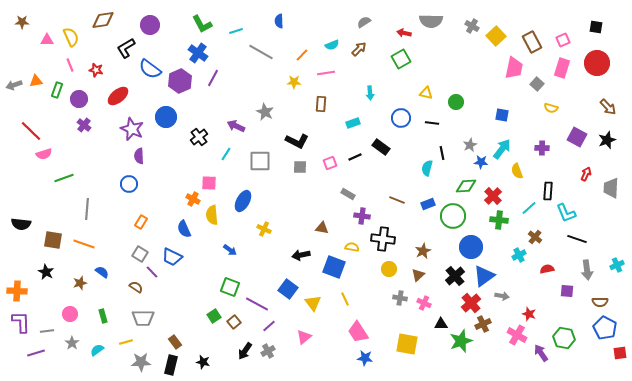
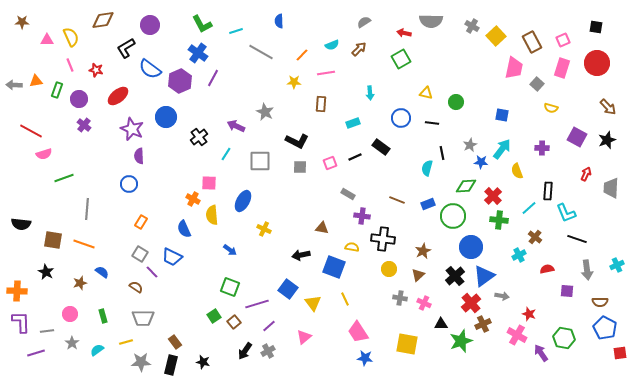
gray arrow at (14, 85): rotated 21 degrees clockwise
red line at (31, 131): rotated 15 degrees counterclockwise
purple line at (257, 304): rotated 45 degrees counterclockwise
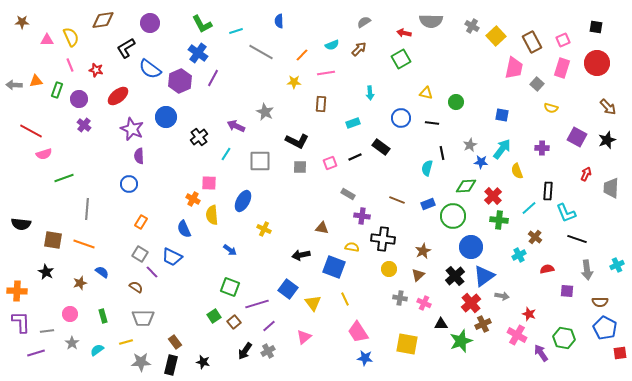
purple circle at (150, 25): moved 2 px up
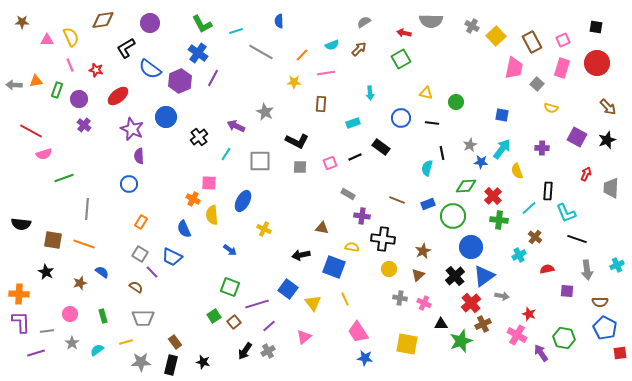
orange cross at (17, 291): moved 2 px right, 3 px down
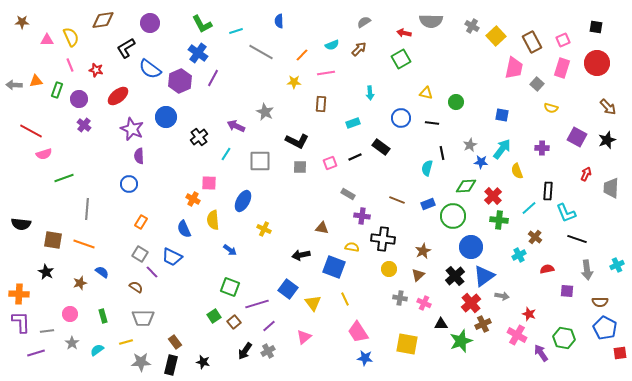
yellow semicircle at (212, 215): moved 1 px right, 5 px down
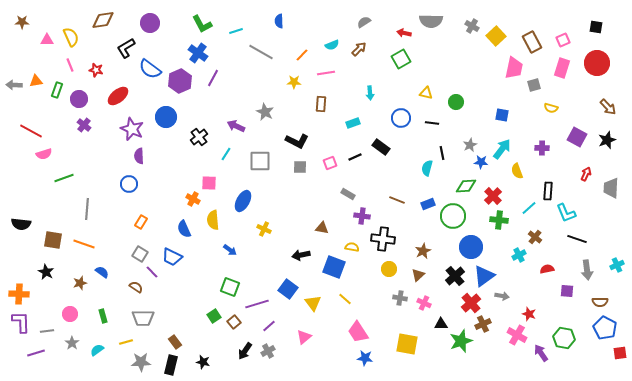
gray square at (537, 84): moved 3 px left, 1 px down; rotated 32 degrees clockwise
yellow line at (345, 299): rotated 24 degrees counterclockwise
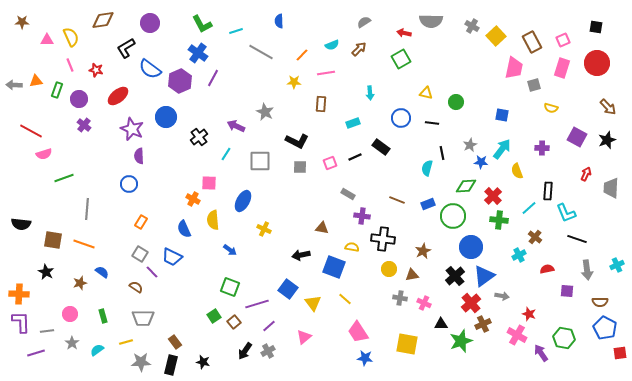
brown triangle at (418, 275): moved 6 px left; rotated 32 degrees clockwise
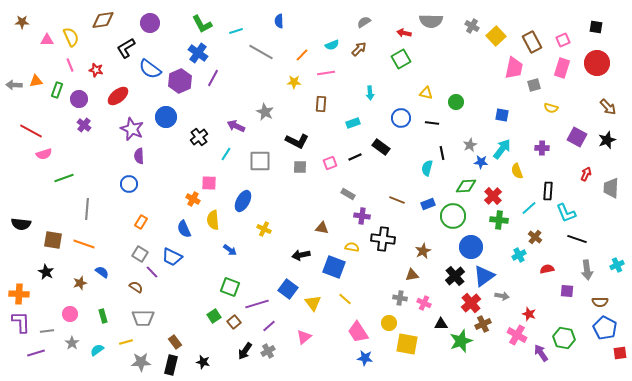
yellow circle at (389, 269): moved 54 px down
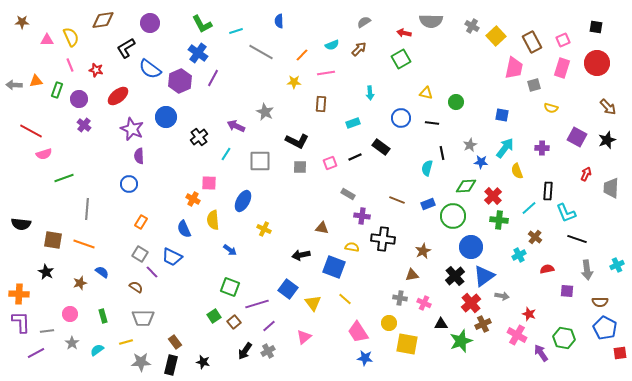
cyan arrow at (502, 149): moved 3 px right, 1 px up
purple line at (36, 353): rotated 12 degrees counterclockwise
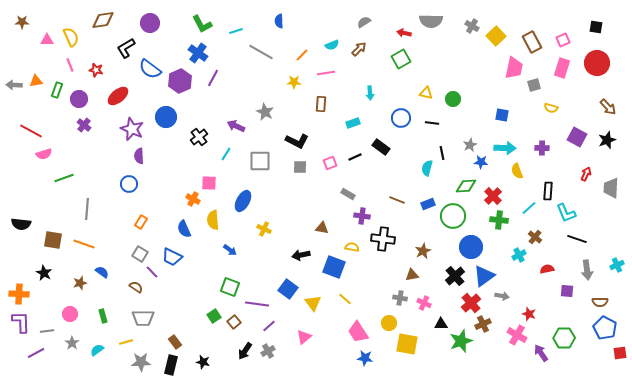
green circle at (456, 102): moved 3 px left, 3 px up
cyan arrow at (505, 148): rotated 55 degrees clockwise
black star at (46, 272): moved 2 px left, 1 px down
purple line at (257, 304): rotated 25 degrees clockwise
green hexagon at (564, 338): rotated 10 degrees counterclockwise
